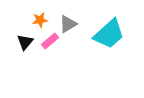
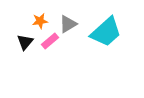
orange star: moved 1 px down
cyan trapezoid: moved 3 px left, 2 px up
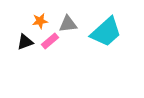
gray triangle: rotated 24 degrees clockwise
black triangle: rotated 30 degrees clockwise
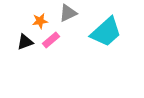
gray triangle: moved 11 px up; rotated 18 degrees counterclockwise
pink rectangle: moved 1 px right, 1 px up
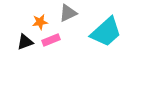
orange star: moved 1 px down
pink rectangle: rotated 18 degrees clockwise
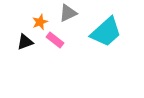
orange star: rotated 14 degrees counterclockwise
pink rectangle: moved 4 px right; rotated 60 degrees clockwise
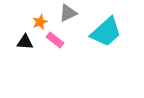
black triangle: rotated 24 degrees clockwise
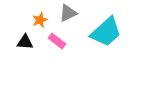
orange star: moved 2 px up
pink rectangle: moved 2 px right, 1 px down
